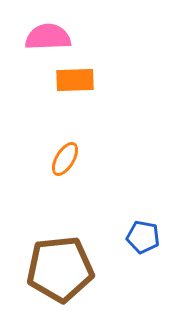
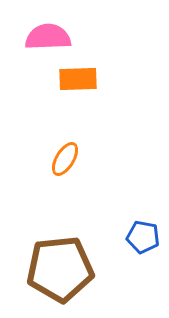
orange rectangle: moved 3 px right, 1 px up
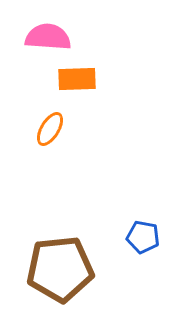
pink semicircle: rotated 6 degrees clockwise
orange rectangle: moved 1 px left
orange ellipse: moved 15 px left, 30 px up
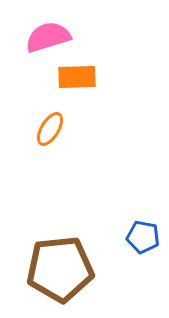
pink semicircle: rotated 21 degrees counterclockwise
orange rectangle: moved 2 px up
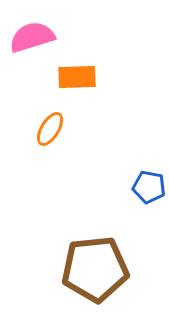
pink semicircle: moved 16 px left
blue pentagon: moved 6 px right, 50 px up
brown pentagon: moved 35 px right
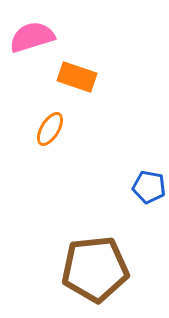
orange rectangle: rotated 21 degrees clockwise
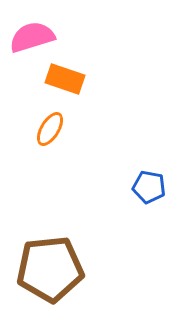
orange rectangle: moved 12 px left, 2 px down
brown pentagon: moved 45 px left
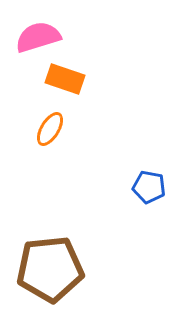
pink semicircle: moved 6 px right
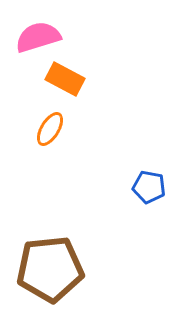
orange rectangle: rotated 9 degrees clockwise
